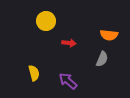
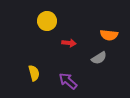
yellow circle: moved 1 px right
gray semicircle: moved 3 px left, 1 px up; rotated 35 degrees clockwise
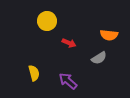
red arrow: rotated 16 degrees clockwise
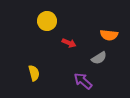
purple arrow: moved 15 px right
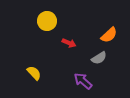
orange semicircle: rotated 48 degrees counterclockwise
yellow semicircle: rotated 28 degrees counterclockwise
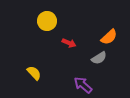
orange semicircle: moved 2 px down
purple arrow: moved 4 px down
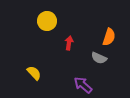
orange semicircle: rotated 30 degrees counterclockwise
red arrow: rotated 104 degrees counterclockwise
gray semicircle: rotated 56 degrees clockwise
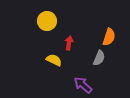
gray semicircle: rotated 91 degrees counterclockwise
yellow semicircle: moved 20 px right, 13 px up; rotated 21 degrees counterclockwise
